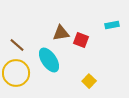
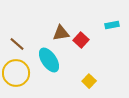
red square: rotated 21 degrees clockwise
brown line: moved 1 px up
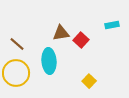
cyan ellipse: moved 1 px down; rotated 30 degrees clockwise
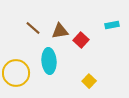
brown triangle: moved 1 px left, 2 px up
brown line: moved 16 px right, 16 px up
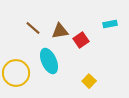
cyan rectangle: moved 2 px left, 1 px up
red square: rotated 14 degrees clockwise
cyan ellipse: rotated 20 degrees counterclockwise
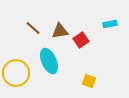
yellow square: rotated 24 degrees counterclockwise
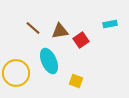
yellow square: moved 13 px left
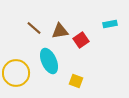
brown line: moved 1 px right
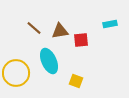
red square: rotated 28 degrees clockwise
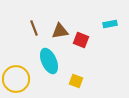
brown line: rotated 28 degrees clockwise
red square: rotated 28 degrees clockwise
yellow circle: moved 6 px down
